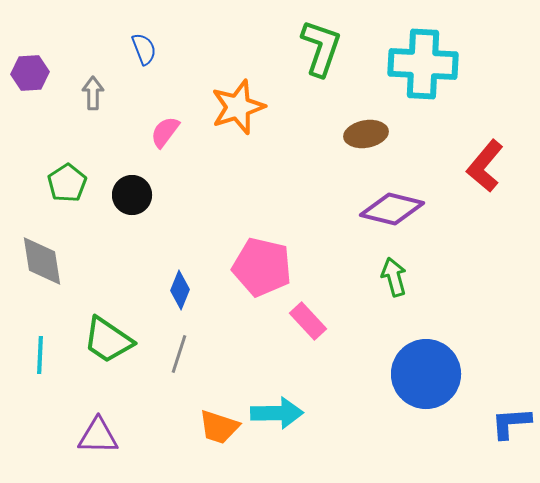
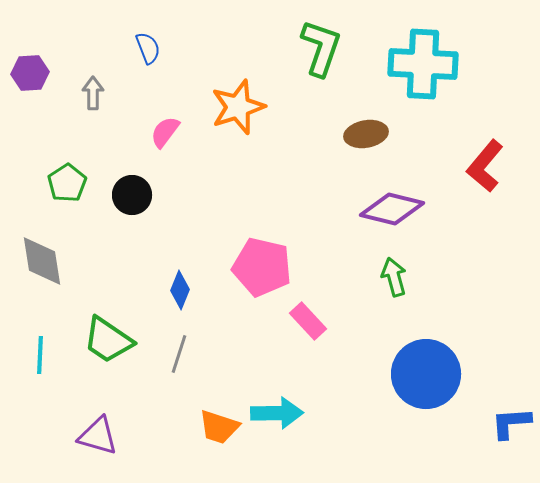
blue semicircle: moved 4 px right, 1 px up
purple triangle: rotated 15 degrees clockwise
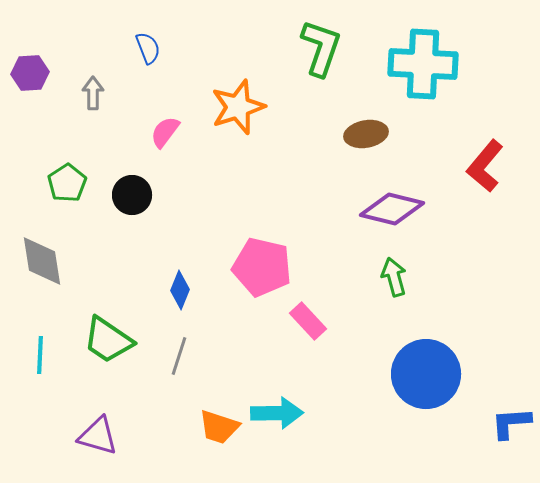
gray line: moved 2 px down
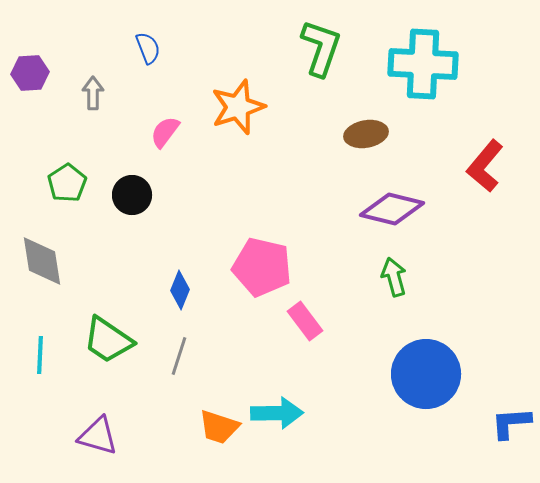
pink rectangle: moved 3 px left; rotated 6 degrees clockwise
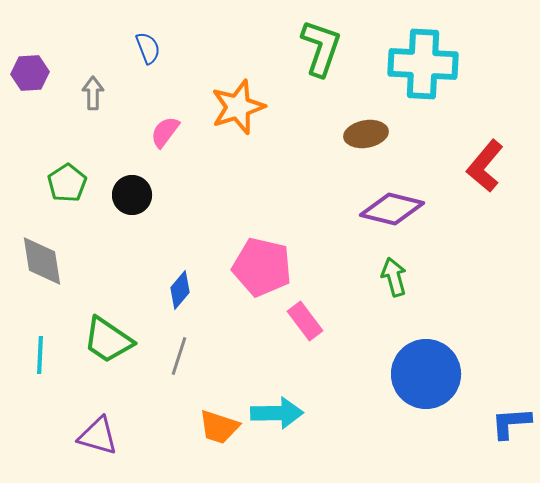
blue diamond: rotated 18 degrees clockwise
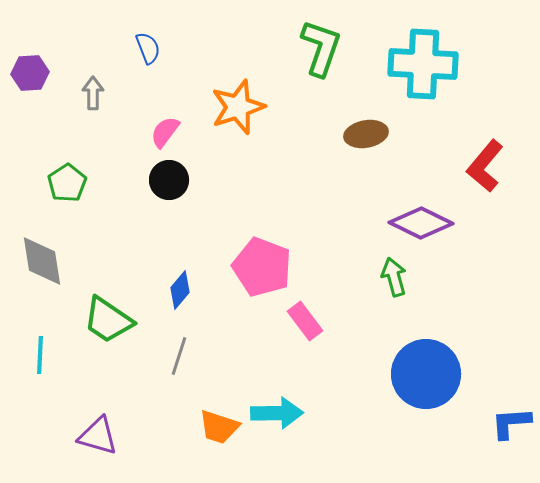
black circle: moved 37 px right, 15 px up
purple diamond: moved 29 px right, 14 px down; rotated 12 degrees clockwise
pink pentagon: rotated 8 degrees clockwise
green trapezoid: moved 20 px up
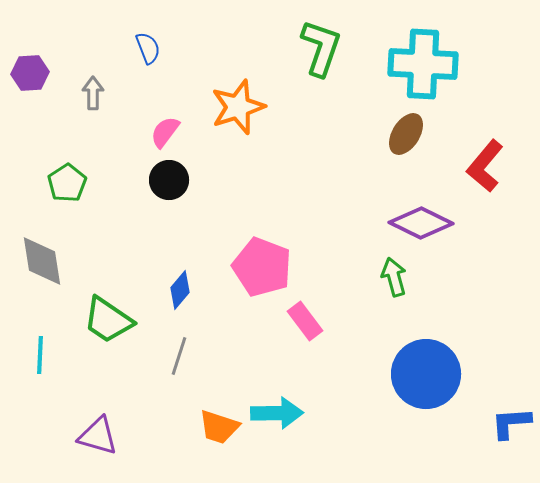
brown ellipse: moved 40 px right; rotated 48 degrees counterclockwise
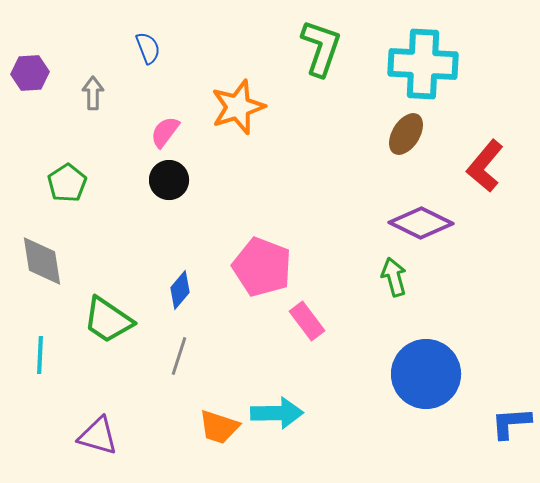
pink rectangle: moved 2 px right
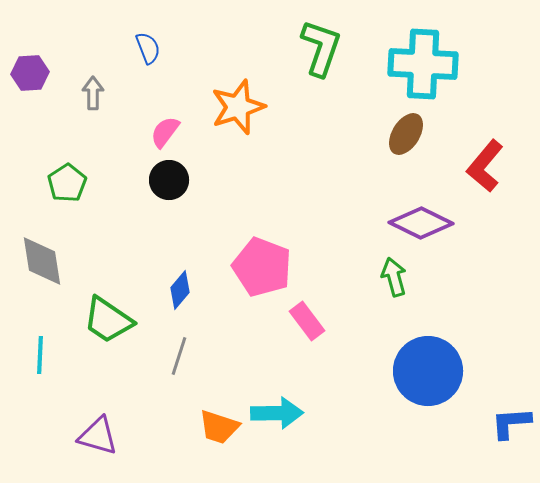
blue circle: moved 2 px right, 3 px up
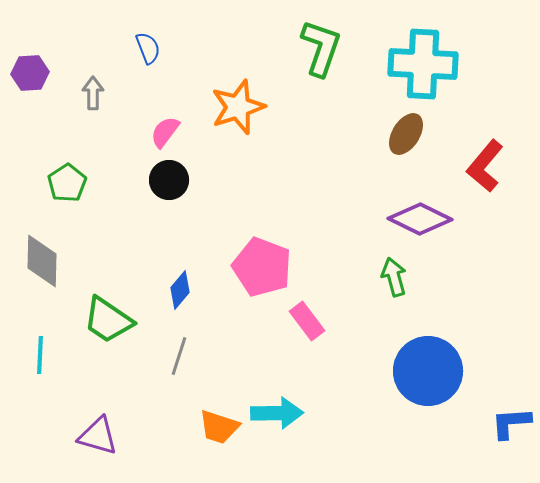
purple diamond: moved 1 px left, 4 px up
gray diamond: rotated 10 degrees clockwise
